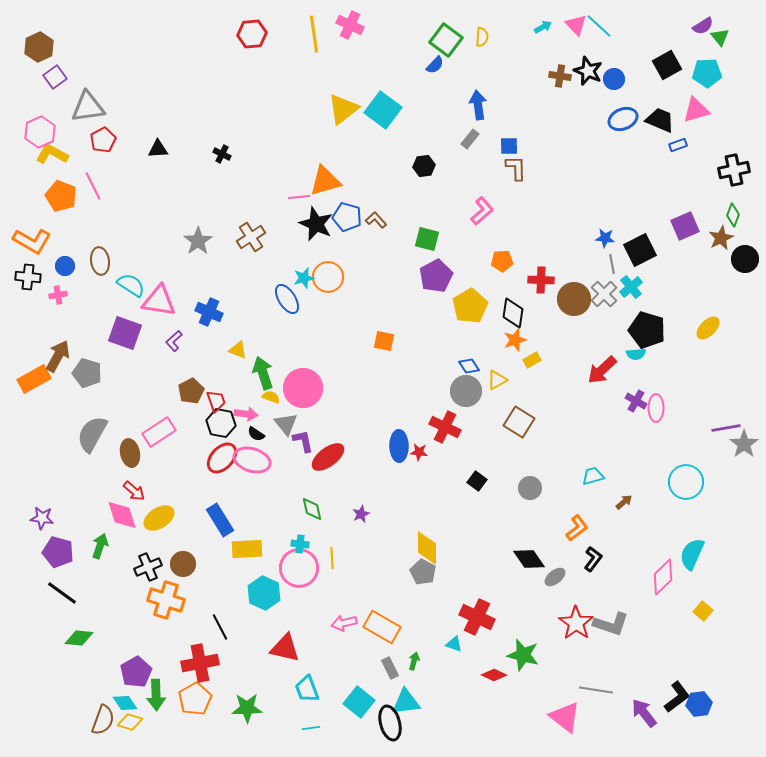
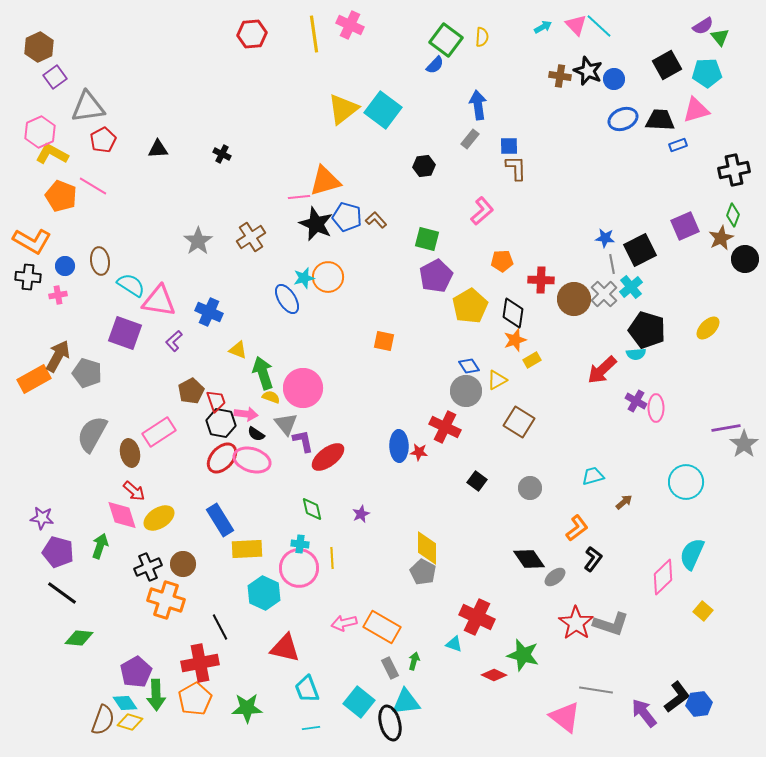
black trapezoid at (660, 120): rotated 20 degrees counterclockwise
pink line at (93, 186): rotated 32 degrees counterclockwise
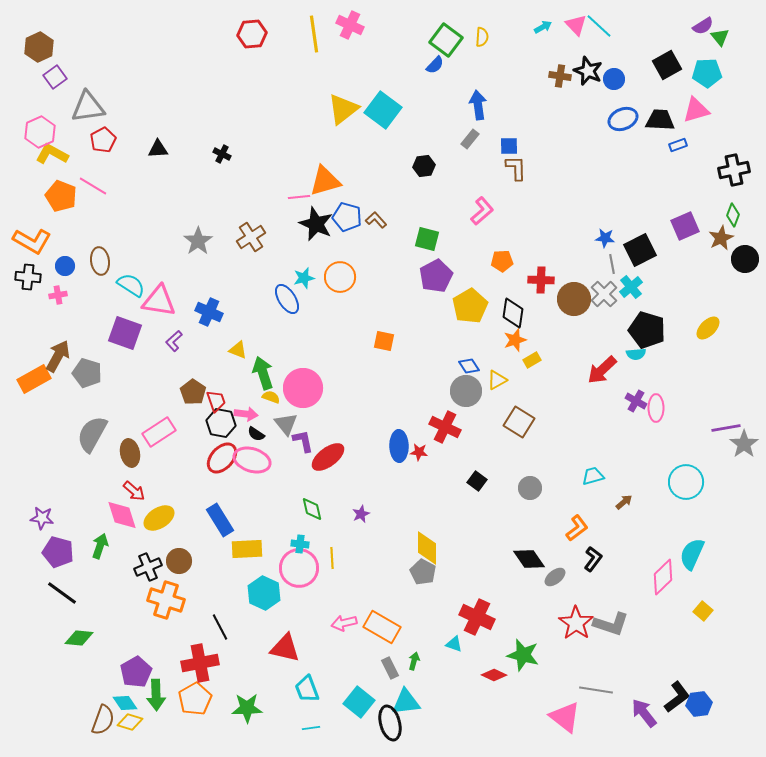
orange circle at (328, 277): moved 12 px right
brown pentagon at (191, 391): moved 2 px right, 1 px down; rotated 10 degrees counterclockwise
brown circle at (183, 564): moved 4 px left, 3 px up
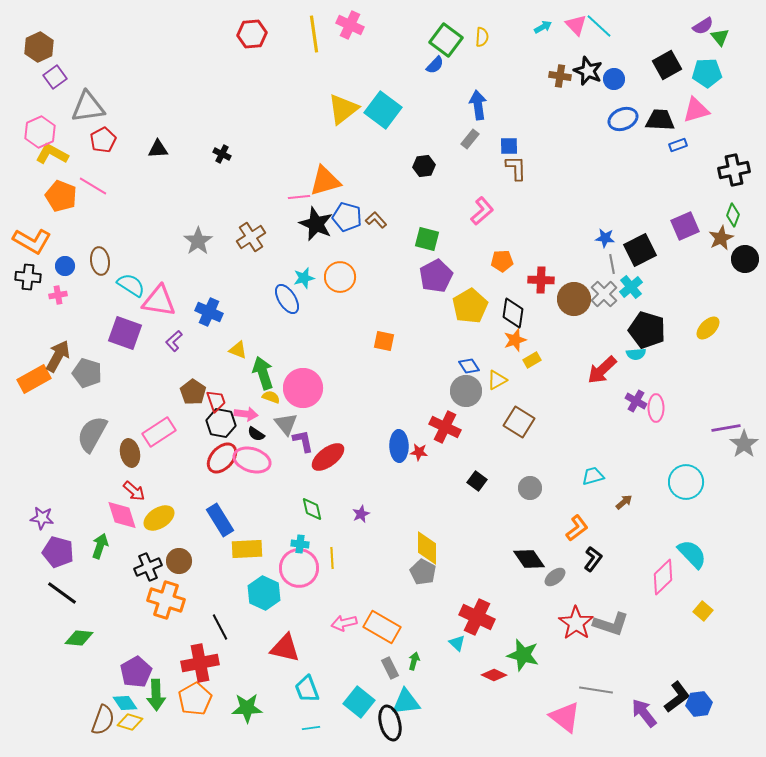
cyan semicircle at (692, 554): rotated 112 degrees clockwise
cyan triangle at (454, 644): moved 3 px right, 1 px up; rotated 24 degrees clockwise
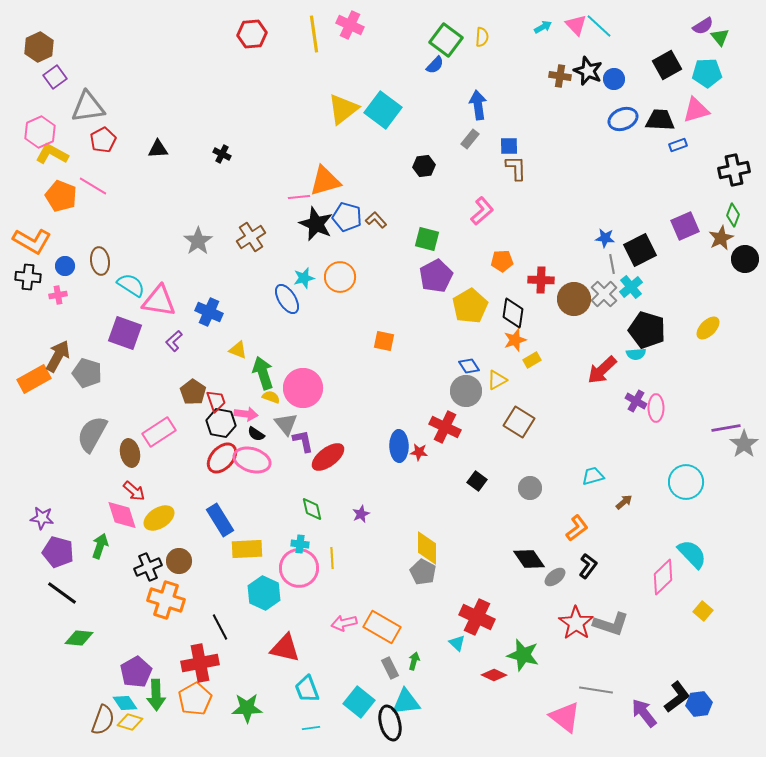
black L-shape at (593, 559): moved 5 px left, 7 px down
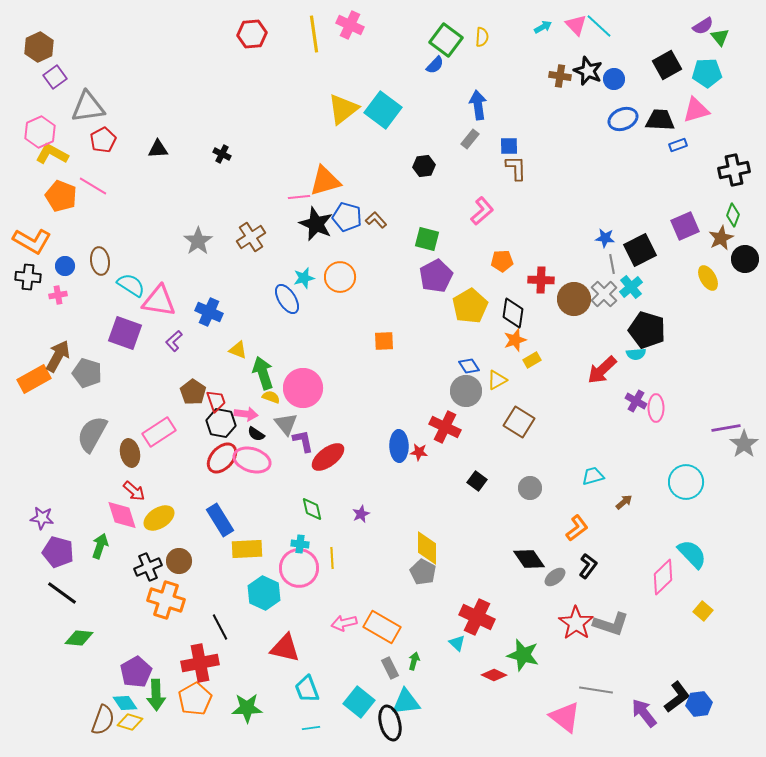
yellow ellipse at (708, 328): moved 50 px up; rotated 75 degrees counterclockwise
orange square at (384, 341): rotated 15 degrees counterclockwise
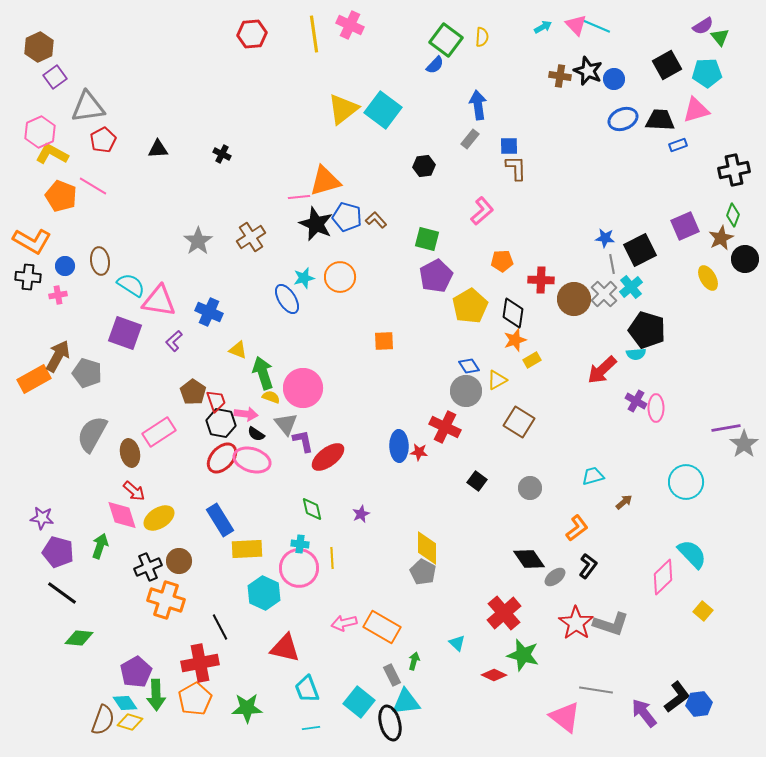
cyan line at (599, 26): moved 3 px left; rotated 20 degrees counterclockwise
red cross at (477, 617): moved 27 px right, 4 px up; rotated 24 degrees clockwise
gray rectangle at (390, 668): moved 2 px right, 7 px down
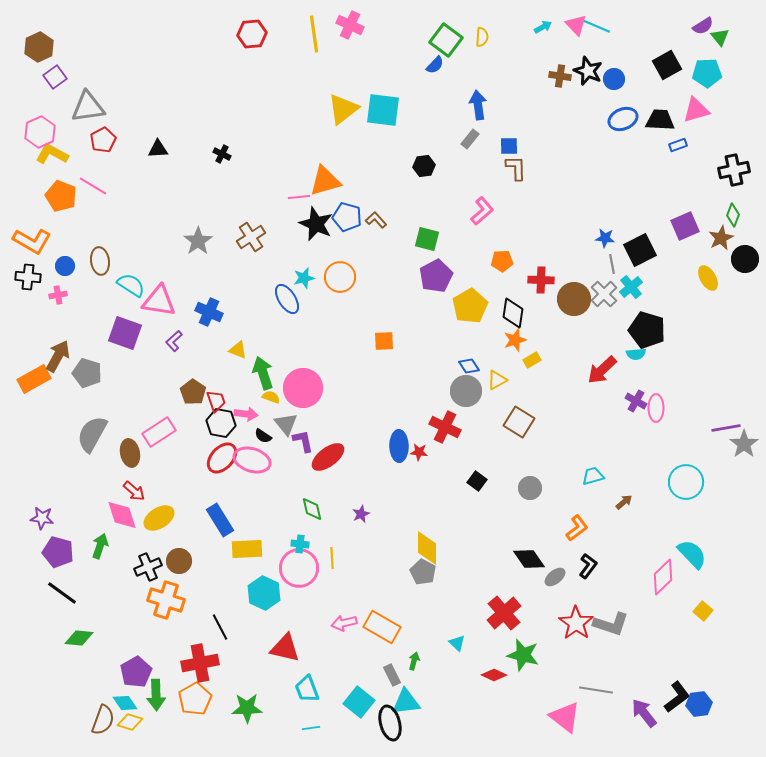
cyan square at (383, 110): rotated 30 degrees counterclockwise
black semicircle at (256, 434): moved 7 px right, 2 px down
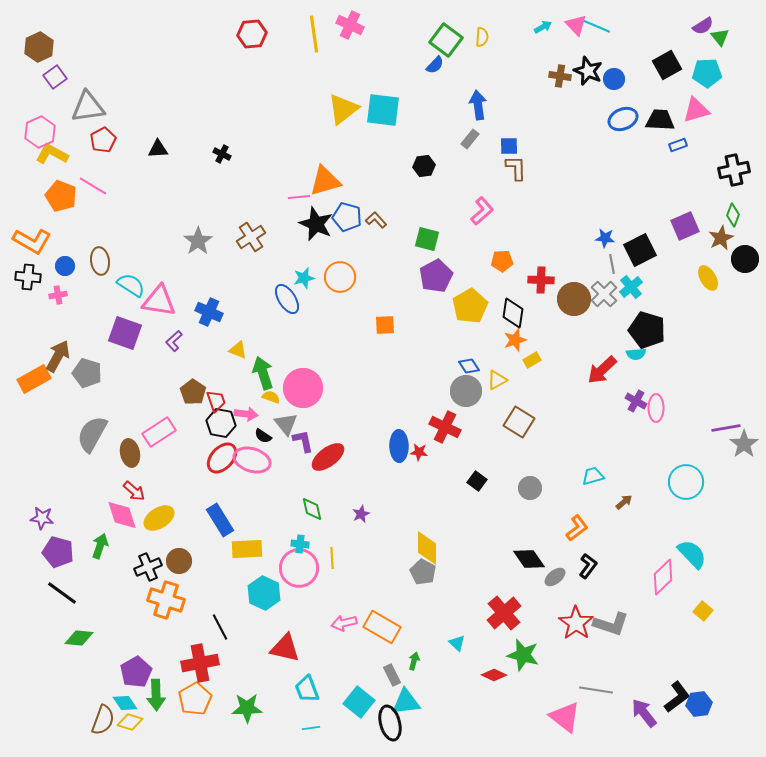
orange square at (384, 341): moved 1 px right, 16 px up
